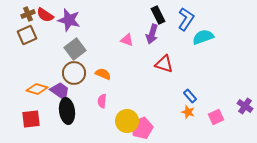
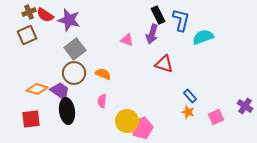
brown cross: moved 1 px right, 2 px up
blue L-shape: moved 5 px left, 1 px down; rotated 20 degrees counterclockwise
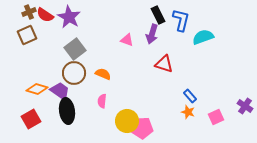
purple star: moved 3 px up; rotated 15 degrees clockwise
red square: rotated 24 degrees counterclockwise
pink pentagon: rotated 20 degrees clockwise
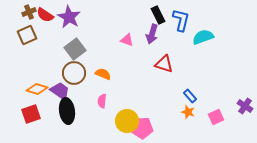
red square: moved 5 px up; rotated 12 degrees clockwise
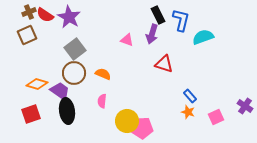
orange diamond: moved 5 px up
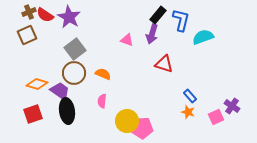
black rectangle: rotated 66 degrees clockwise
purple cross: moved 13 px left
red square: moved 2 px right
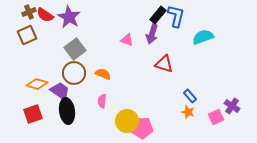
blue L-shape: moved 5 px left, 4 px up
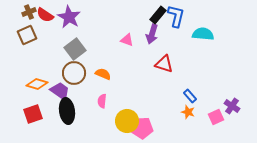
cyan semicircle: moved 3 px up; rotated 25 degrees clockwise
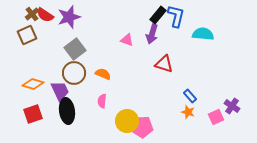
brown cross: moved 3 px right, 2 px down; rotated 16 degrees counterclockwise
purple star: rotated 25 degrees clockwise
orange diamond: moved 4 px left
purple trapezoid: rotated 30 degrees clockwise
pink pentagon: moved 1 px up
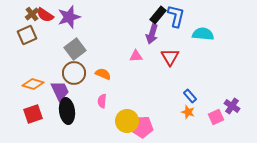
pink triangle: moved 9 px right, 16 px down; rotated 24 degrees counterclockwise
red triangle: moved 6 px right, 7 px up; rotated 42 degrees clockwise
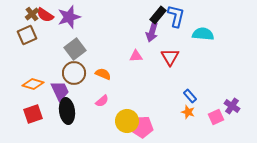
purple arrow: moved 2 px up
pink semicircle: rotated 136 degrees counterclockwise
